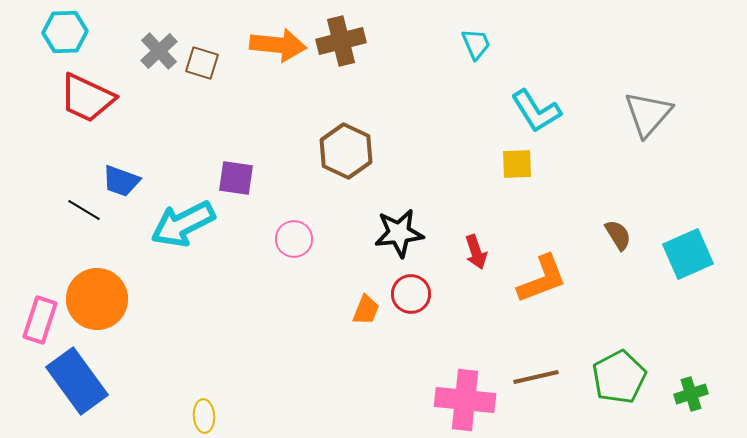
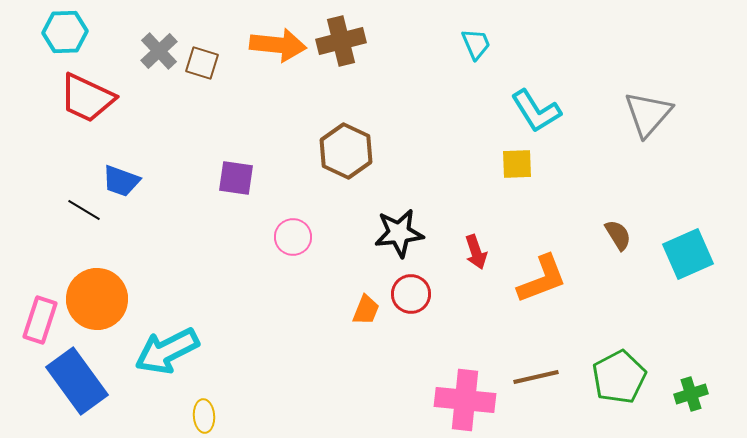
cyan arrow: moved 16 px left, 127 px down
pink circle: moved 1 px left, 2 px up
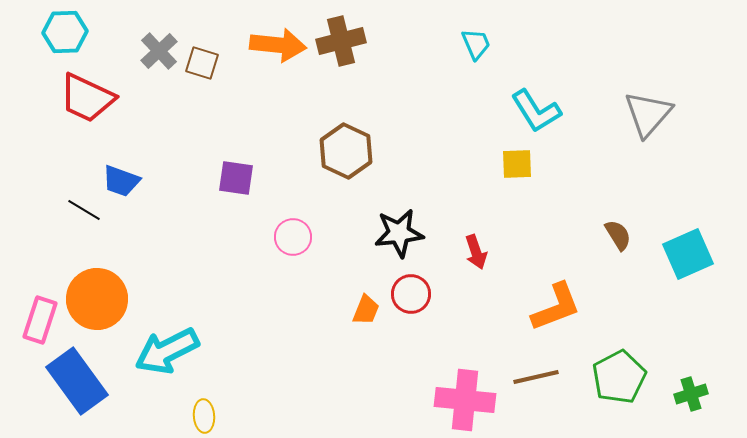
orange L-shape: moved 14 px right, 28 px down
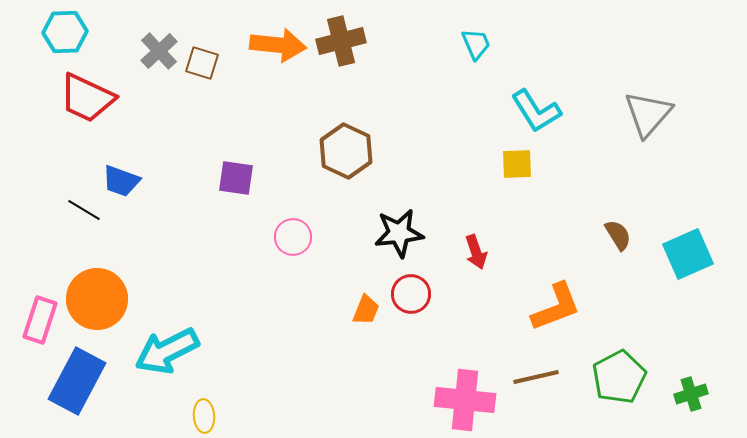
blue rectangle: rotated 64 degrees clockwise
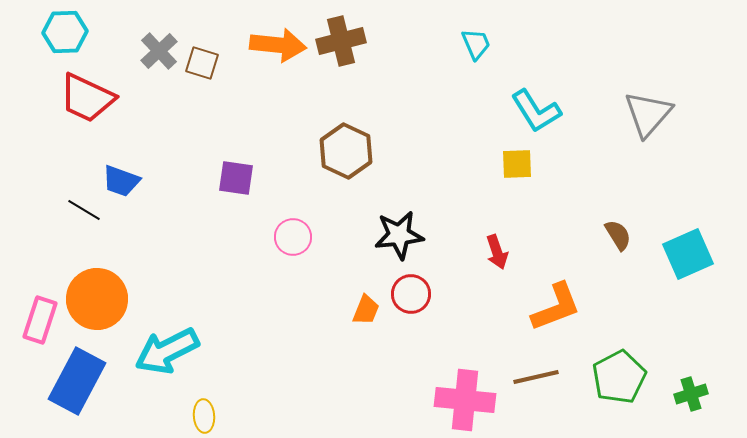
black star: moved 2 px down
red arrow: moved 21 px right
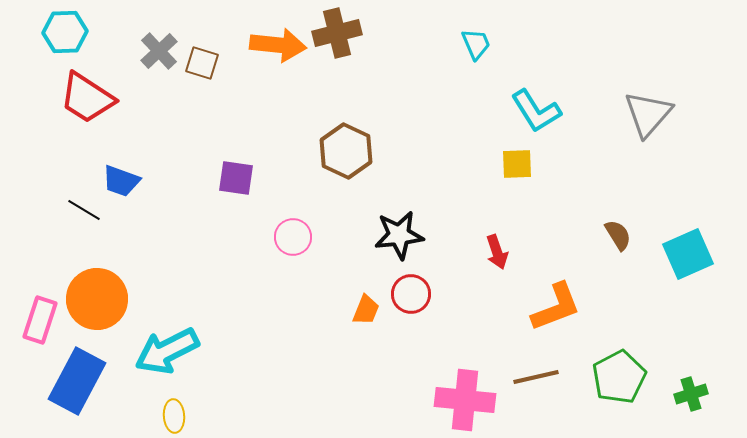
brown cross: moved 4 px left, 8 px up
red trapezoid: rotated 8 degrees clockwise
yellow ellipse: moved 30 px left
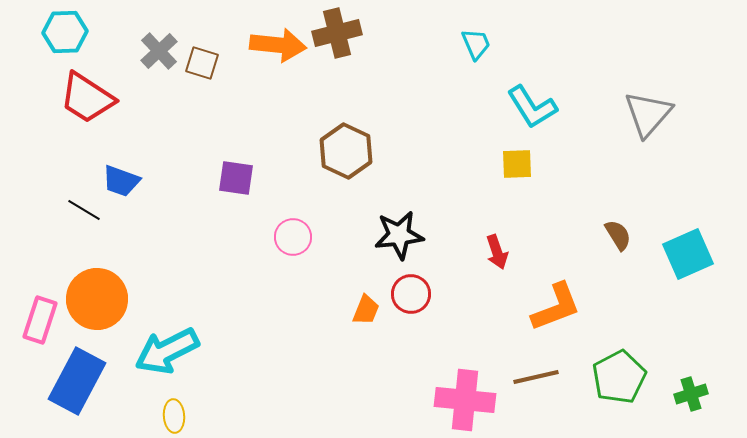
cyan L-shape: moved 4 px left, 4 px up
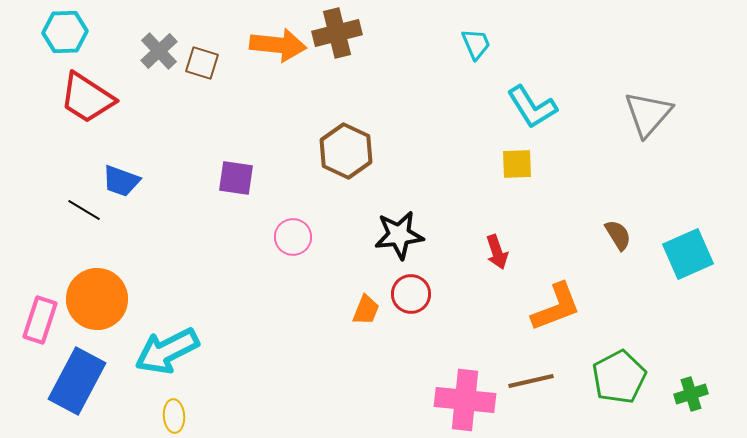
brown line: moved 5 px left, 4 px down
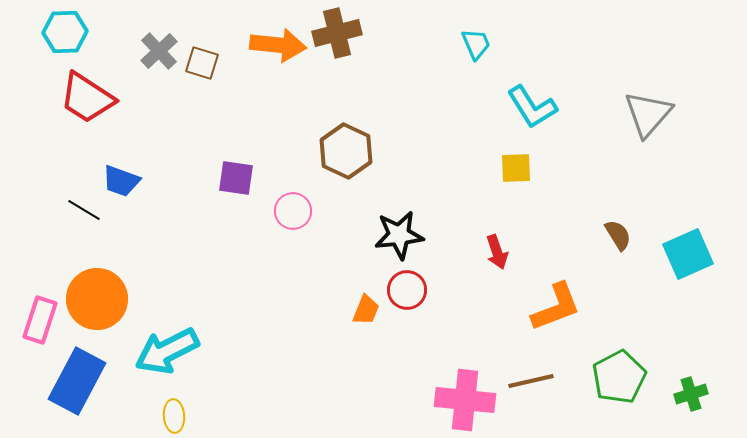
yellow square: moved 1 px left, 4 px down
pink circle: moved 26 px up
red circle: moved 4 px left, 4 px up
